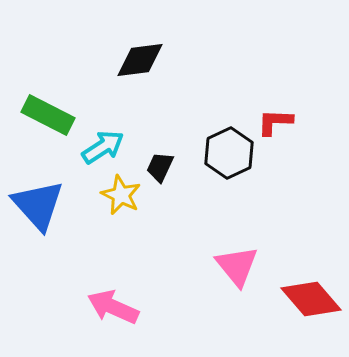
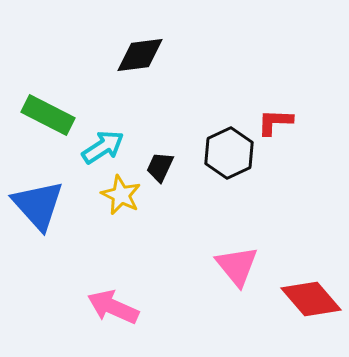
black diamond: moved 5 px up
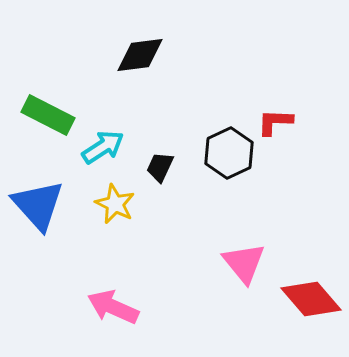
yellow star: moved 6 px left, 9 px down
pink triangle: moved 7 px right, 3 px up
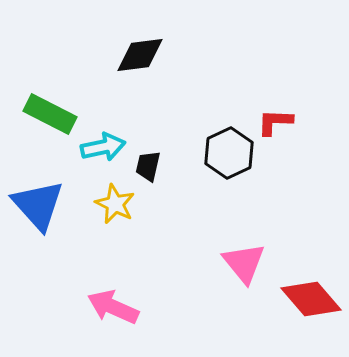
green rectangle: moved 2 px right, 1 px up
cyan arrow: rotated 21 degrees clockwise
black trapezoid: moved 12 px left, 1 px up; rotated 12 degrees counterclockwise
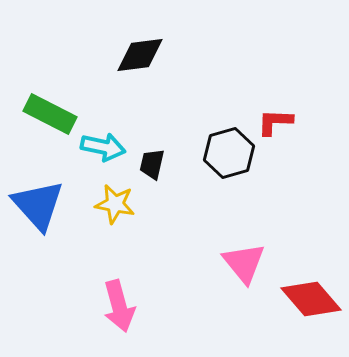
cyan arrow: rotated 24 degrees clockwise
black hexagon: rotated 9 degrees clockwise
black trapezoid: moved 4 px right, 2 px up
yellow star: rotated 15 degrees counterclockwise
pink arrow: moved 6 px right, 1 px up; rotated 129 degrees counterclockwise
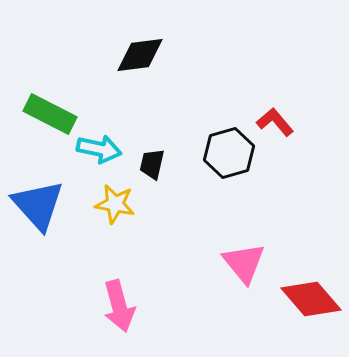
red L-shape: rotated 48 degrees clockwise
cyan arrow: moved 4 px left, 2 px down
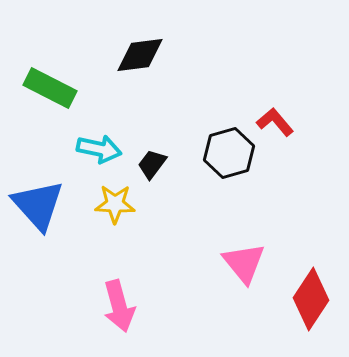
green rectangle: moved 26 px up
black trapezoid: rotated 24 degrees clockwise
yellow star: rotated 9 degrees counterclockwise
red diamond: rotated 74 degrees clockwise
